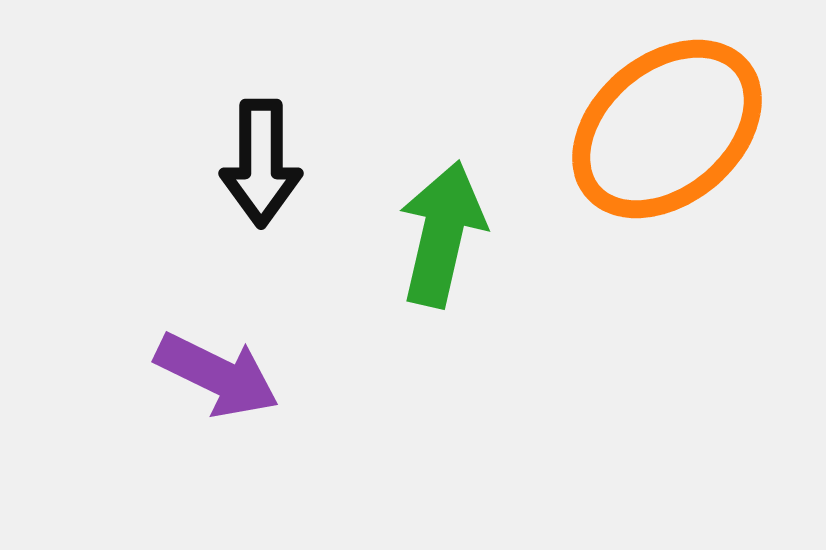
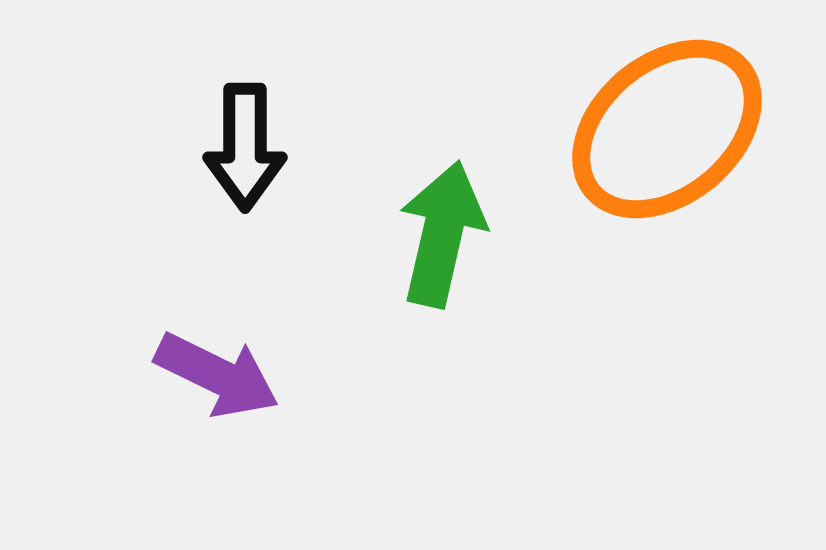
black arrow: moved 16 px left, 16 px up
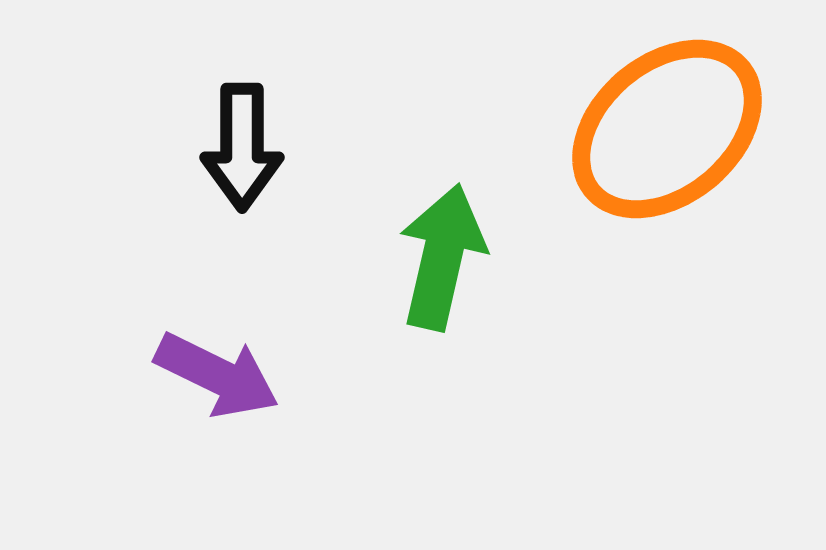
black arrow: moved 3 px left
green arrow: moved 23 px down
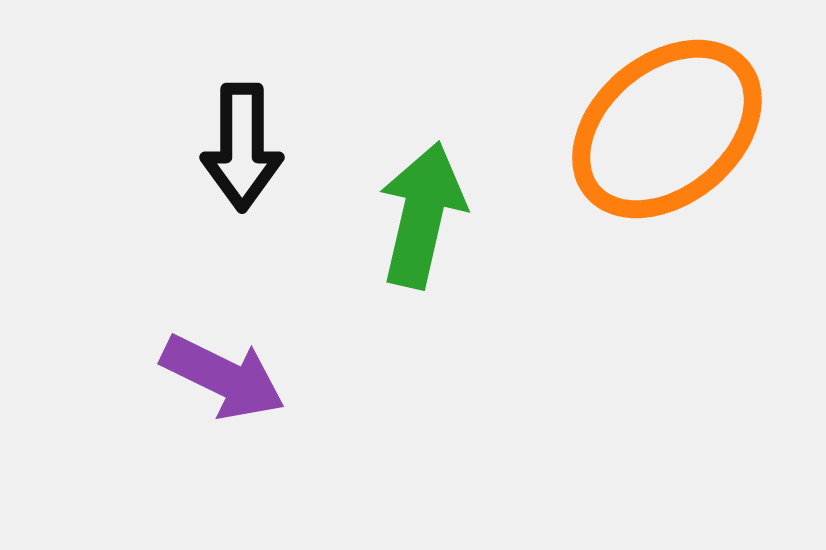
green arrow: moved 20 px left, 42 px up
purple arrow: moved 6 px right, 2 px down
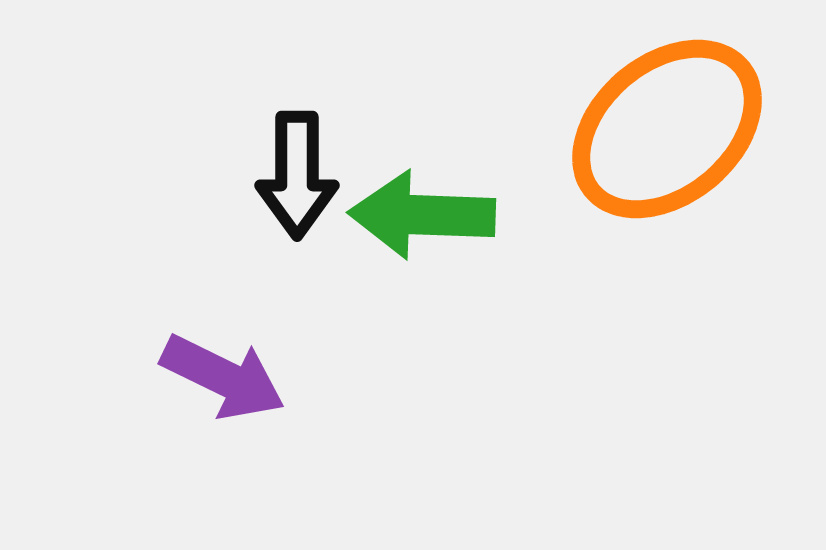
black arrow: moved 55 px right, 28 px down
green arrow: rotated 101 degrees counterclockwise
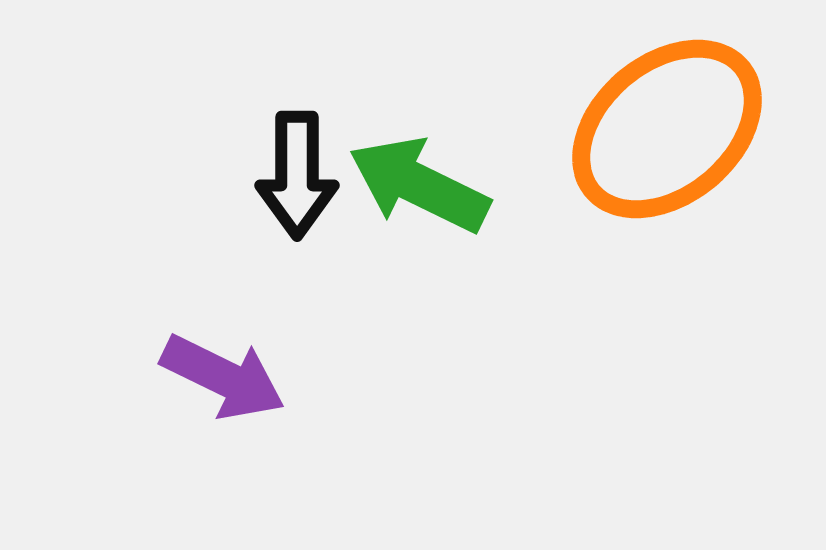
green arrow: moved 3 px left, 30 px up; rotated 24 degrees clockwise
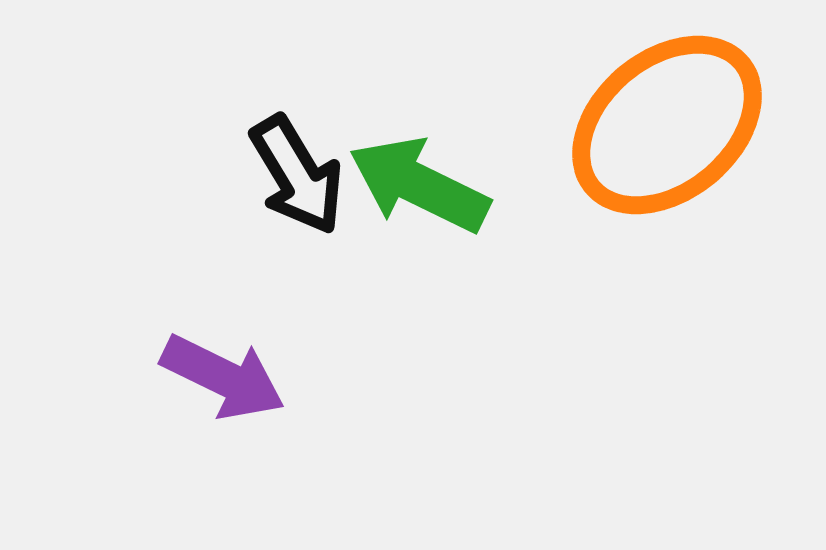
orange ellipse: moved 4 px up
black arrow: rotated 31 degrees counterclockwise
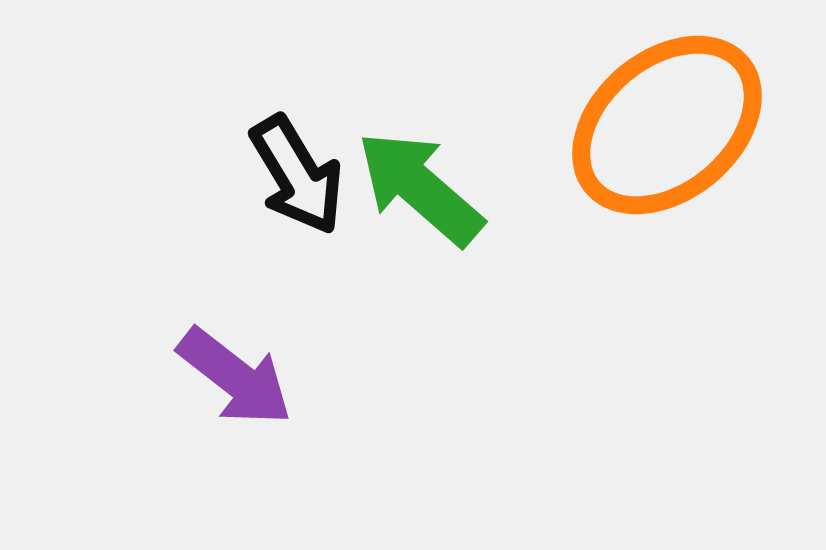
green arrow: moved 1 px right, 3 px down; rotated 15 degrees clockwise
purple arrow: moved 12 px right; rotated 12 degrees clockwise
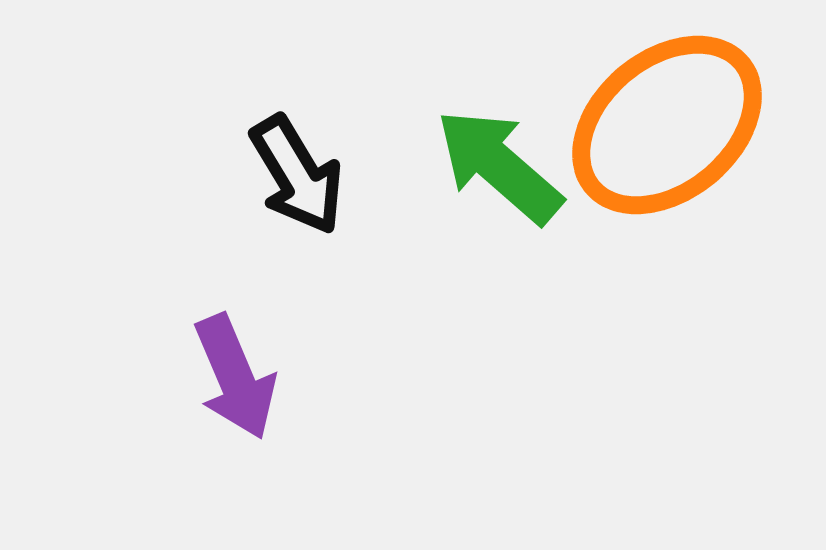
green arrow: moved 79 px right, 22 px up
purple arrow: rotated 29 degrees clockwise
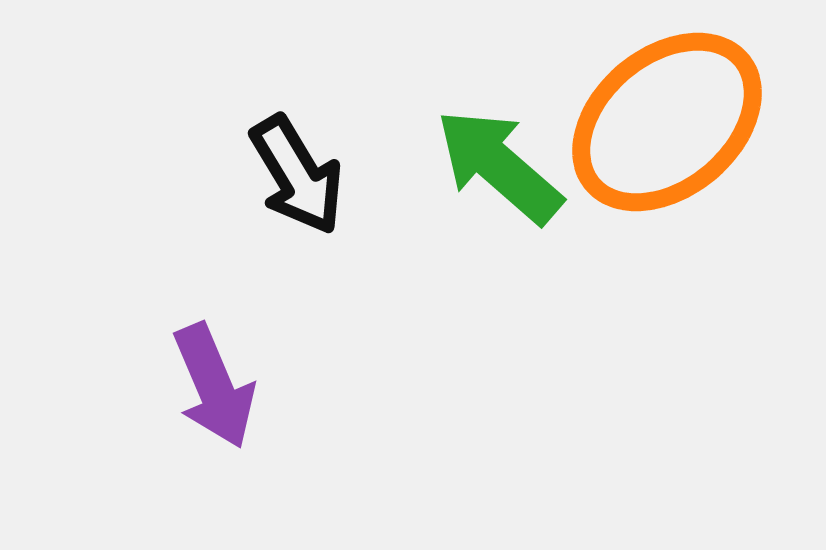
orange ellipse: moved 3 px up
purple arrow: moved 21 px left, 9 px down
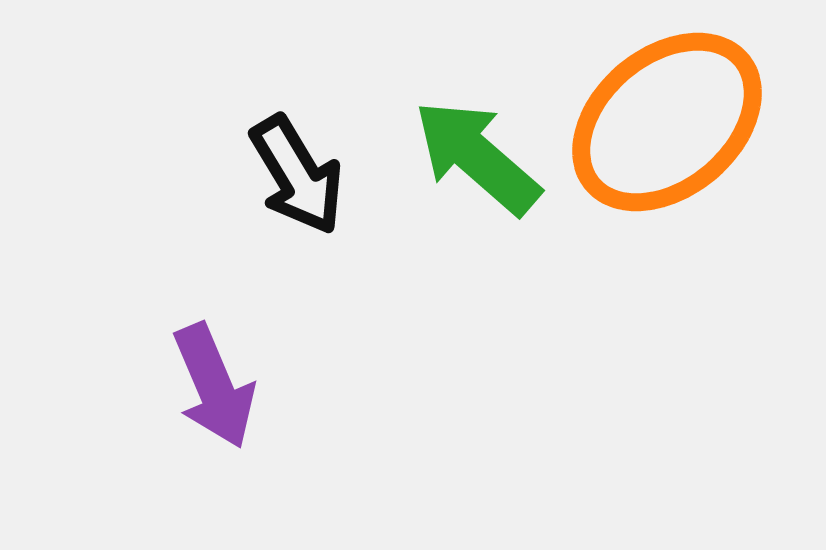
green arrow: moved 22 px left, 9 px up
